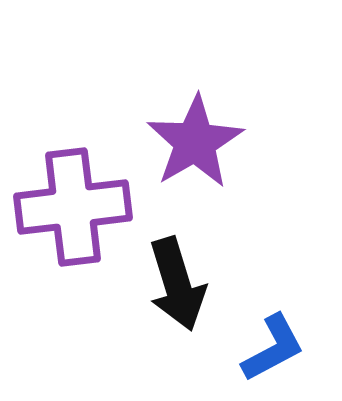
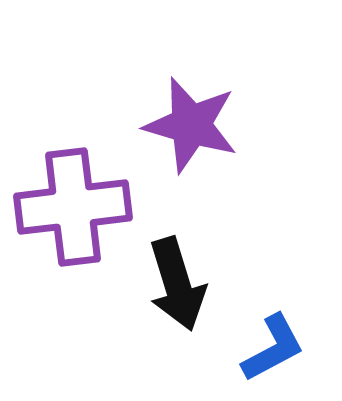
purple star: moved 4 px left, 17 px up; rotated 26 degrees counterclockwise
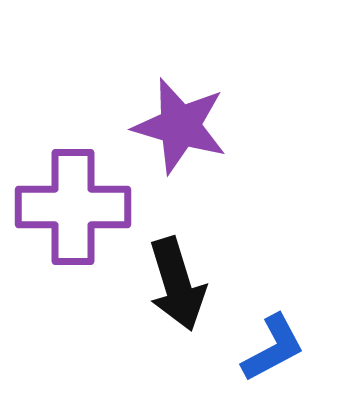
purple star: moved 11 px left, 1 px down
purple cross: rotated 7 degrees clockwise
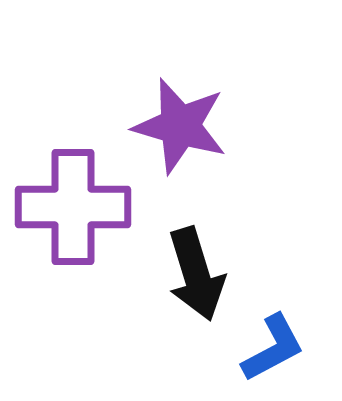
black arrow: moved 19 px right, 10 px up
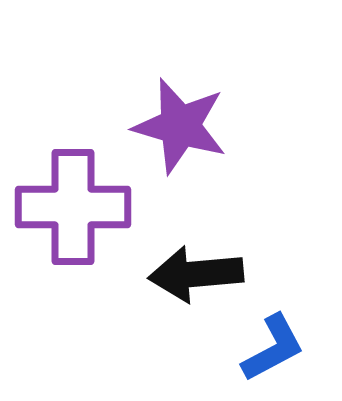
black arrow: rotated 102 degrees clockwise
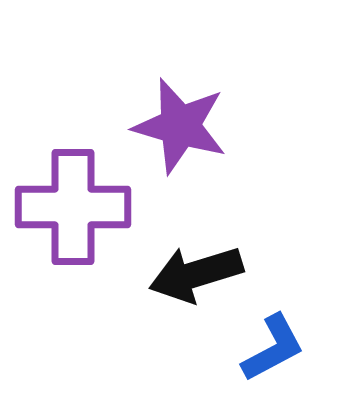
black arrow: rotated 12 degrees counterclockwise
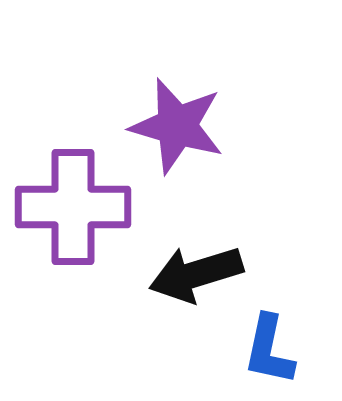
purple star: moved 3 px left
blue L-shape: moved 4 px left, 2 px down; rotated 130 degrees clockwise
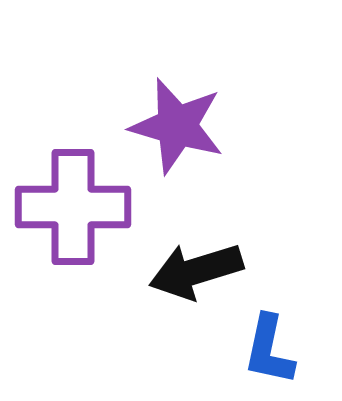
black arrow: moved 3 px up
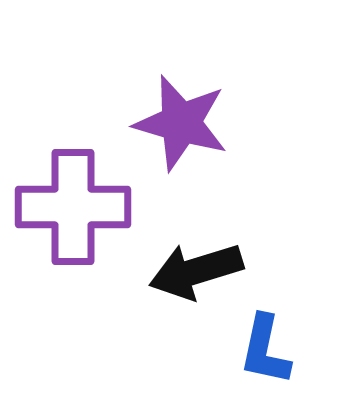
purple star: moved 4 px right, 3 px up
blue L-shape: moved 4 px left
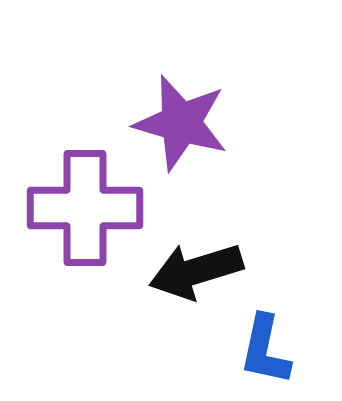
purple cross: moved 12 px right, 1 px down
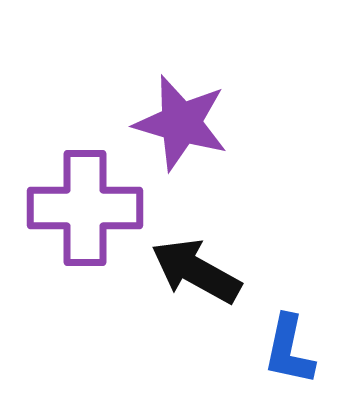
black arrow: rotated 46 degrees clockwise
blue L-shape: moved 24 px right
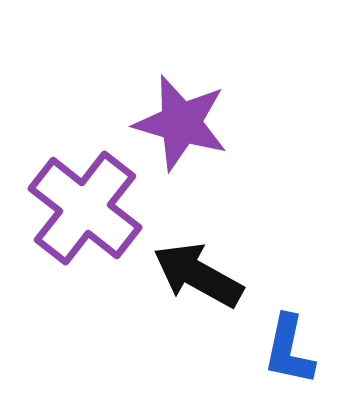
purple cross: rotated 38 degrees clockwise
black arrow: moved 2 px right, 4 px down
